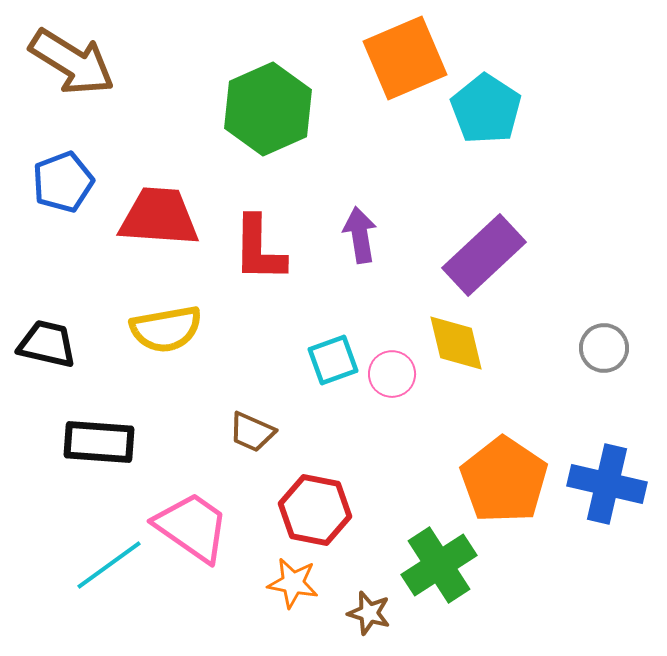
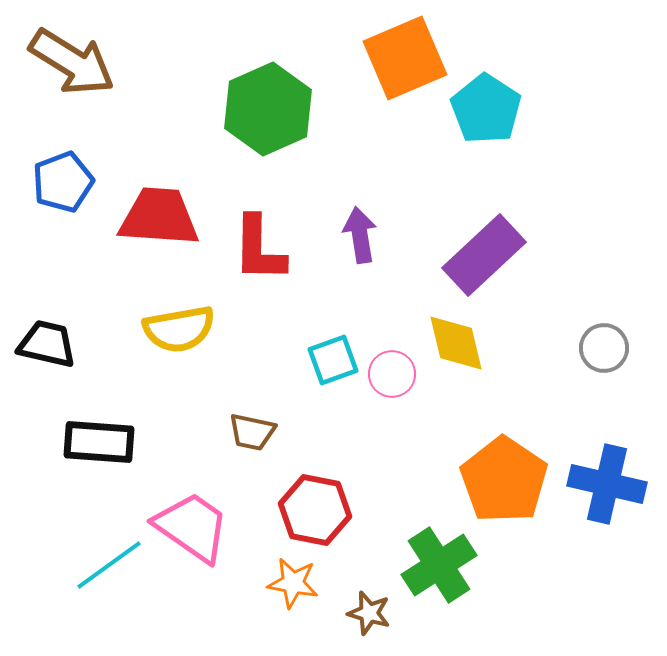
yellow semicircle: moved 13 px right
brown trapezoid: rotated 12 degrees counterclockwise
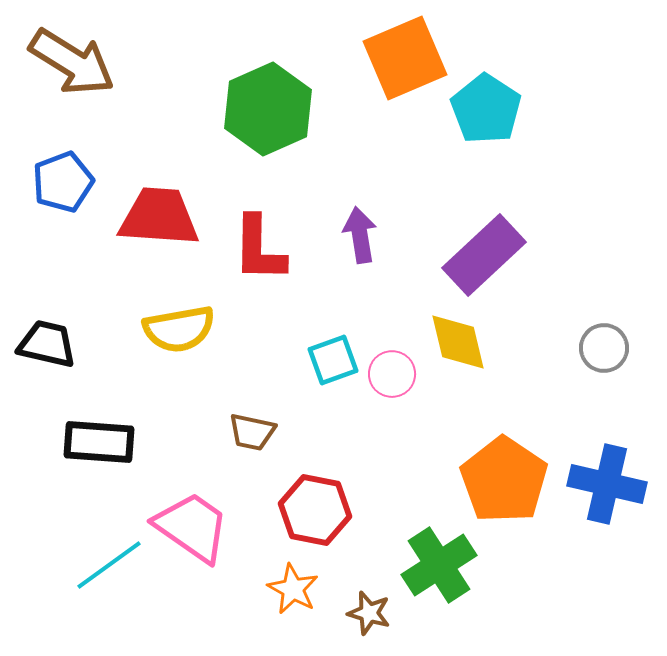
yellow diamond: moved 2 px right, 1 px up
orange star: moved 6 px down; rotated 18 degrees clockwise
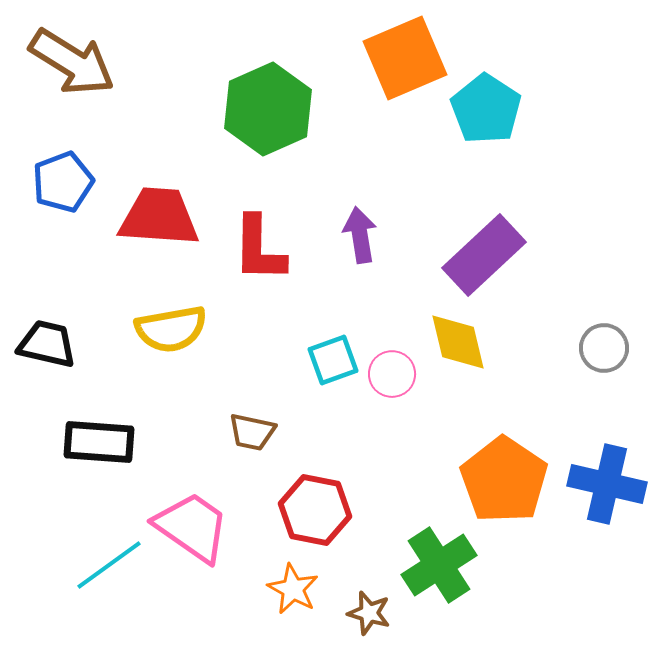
yellow semicircle: moved 8 px left
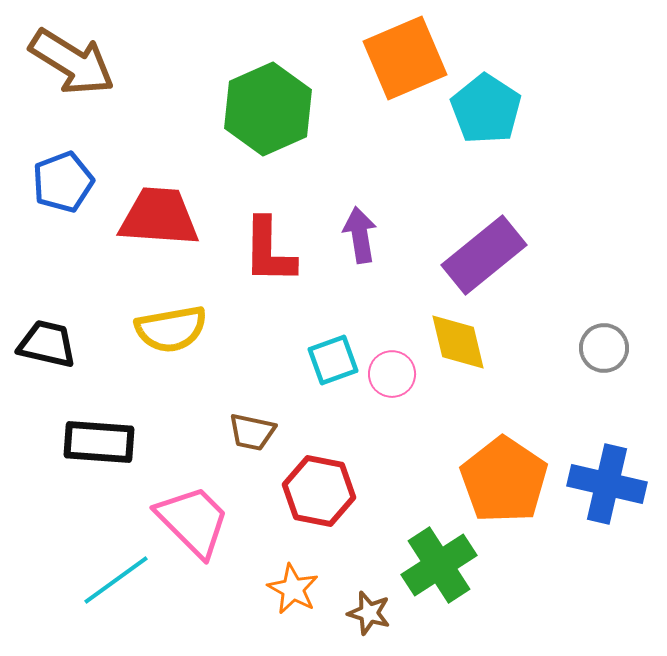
red L-shape: moved 10 px right, 2 px down
purple rectangle: rotated 4 degrees clockwise
red hexagon: moved 4 px right, 19 px up
pink trapezoid: moved 1 px right, 6 px up; rotated 10 degrees clockwise
cyan line: moved 7 px right, 15 px down
